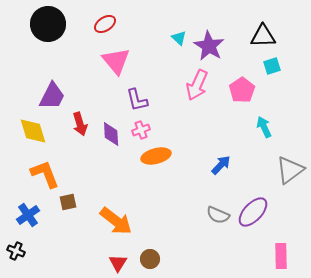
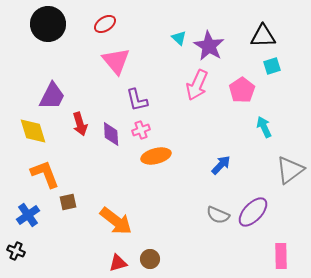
red triangle: rotated 42 degrees clockwise
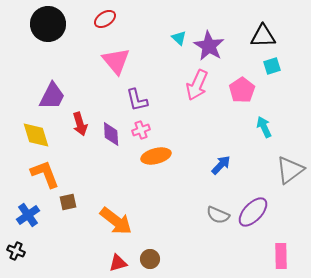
red ellipse: moved 5 px up
yellow diamond: moved 3 px right, 4 px down
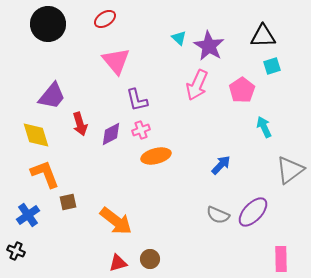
purple trapezoid: rotated 12 degrees clockwise
purple diamond: rotated 65 degrees clockwise
pink rectangle: moved 3 px down
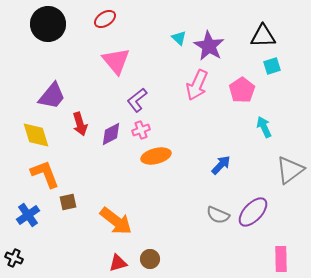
purple L-shape: rotated 65 degrees clockwise
black cross: moved 2 px left, 7 px down
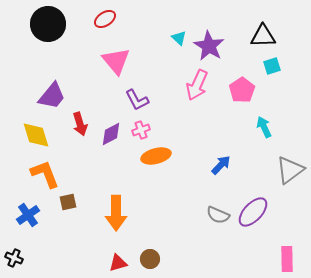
purple L-shape: rotated 80 degrees counterclockwise
orange arrow: moved 8 px up; rotated 52 degrees clockwise
pink rectangle: moved 6 px right
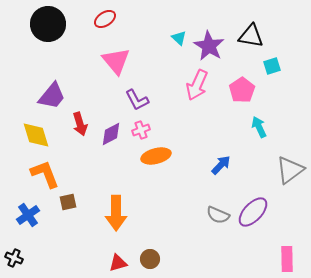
black triangle: moved 12 px left; rotated 12 degrees clockwise
cyan arrow: moved 5 px left
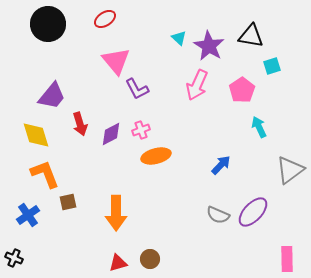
purple L-shape: moved 11 px up
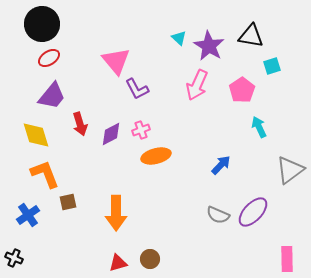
red ellipse: moved 56 px left, 39 px down
black circle: moved 6 px left
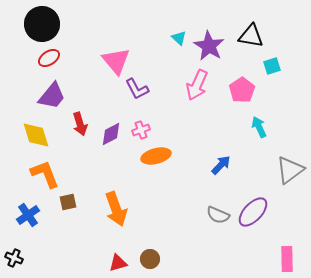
orange arrow: moved 4 px up; rotated 20 degrees counterclockwise
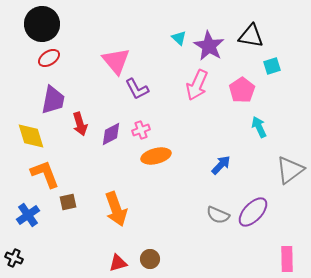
purple trapezoid: moved 1 px right, 4 px down; rotated 28 degrees counterclockwise
yellow diamond: moved 5 px left, 1 px down
